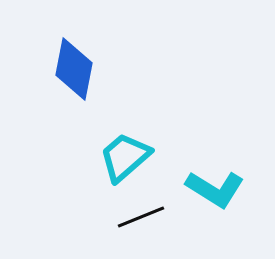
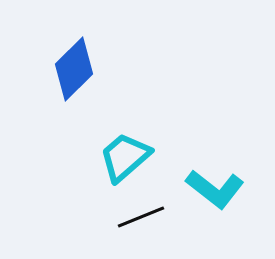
blue diamond: rotated 34 degrees clockwise
cyan L-shape: rotated 6 degrees clockwise
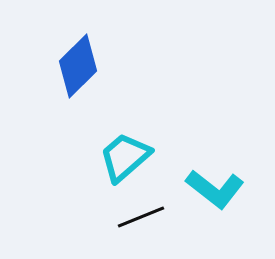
blue diamond: moved 4 px right, 3 px up
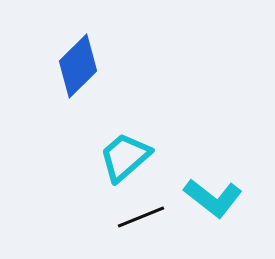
cyan L-shape: moved 2 px left, 9 px down
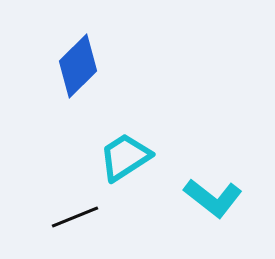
cyan trapezoid: rotated 8 degrees clockwise
black line: moved 66 px left
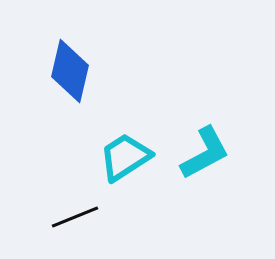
blue diamond: moved 8 px left, 5 px down; rotated 32 degrees counterclockwise
cyan L-shape: moved 8 px left, 45 px up; rotated 66 degrees counterclockwise
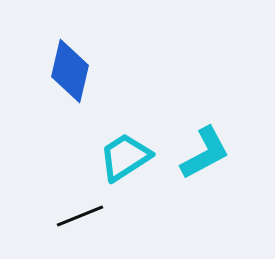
black line: moved 5 px right, 1 px up
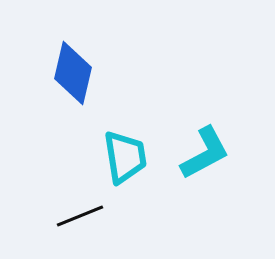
blue diamond: moved 3 px right, 2 px down
cyan trapezoid: rotated 114 degrees clockwise
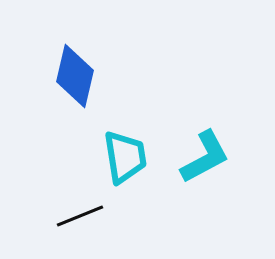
blue diamond: moved 2 px right, 3 px down
cyan L-shape: moved 4 px down
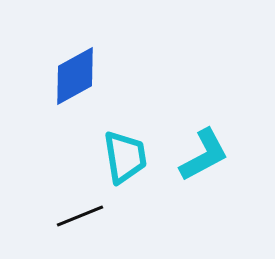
blue diamond: rotated 48 degrees clockwise
cyan L-shape: moved 1 px left, 2 px up
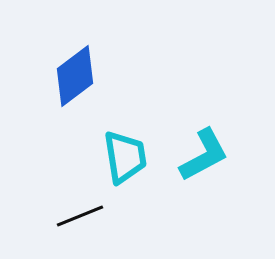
blue diamond: rotated 8 degrees counterclockwise
